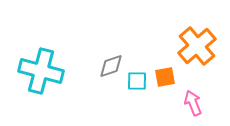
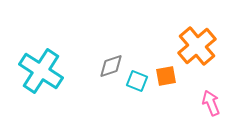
cyan cross: rotated 18 degrees clockwise
orange square: moved 1 px right, 1 px up
cyan square: rotated 20 degrees clockwise
pink arrow: moved 18 px right
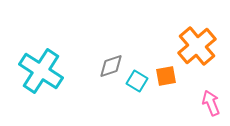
cyan square: rotated 10 degrees clockwise
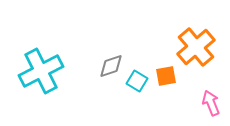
orange cross: moved 1 px left, 1 px down
cyan cross: rotated 30 degrees clockwise
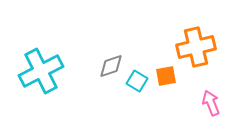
orange cross: rotated 27 degrees clockwise
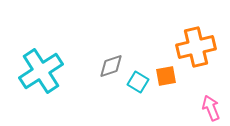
cyan cross: rotated 6 degrees counterclockwise
cyan square: moved 1 px right, 1 px down
pink arrow: moved 5 px down
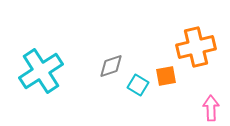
cyan square: moved 3 px down
pink arrow: rotated 20 degrees clockwise
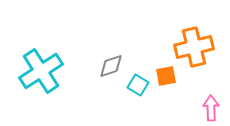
orange cross: moved 2 px left
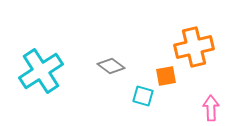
gray diamond: rotated 56 degrees clockwise
cyan square: moved 5 px right, 11 px down; rotated 15 degrees counterclockwise
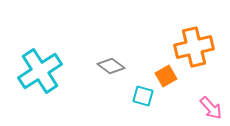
cyan cross: moved 1 px left
orange square: rotated 20 degrees counterclockwise
pink arrow: rotated 140 degrees clockwise
